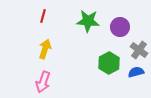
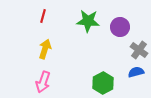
green hexagon: moved 6 px left, 20 px down
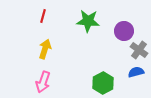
purple circle: moved 4 px right, 4 px down
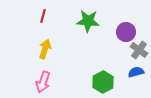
purple circle: moved 2 px right, 1 px down
green hexagon: moved 1 px up
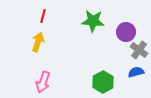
green star: moved 5 px right
yellow arrow: moved 7 px left, 7 px up
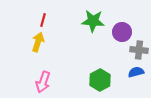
red line: moved 4 px down
purple circle: moved 4 px left
gray cross: rotated 30 degrees counterclockwise
green hexagon: moved 3 px left, 2 px up
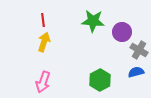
red line: rotated 24 degrees counterclockwise
yellow arrow: moved 6 px right
gray cross: rotated 24 degrees clockwise
